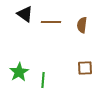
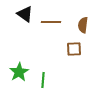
brown semicircle: moved 1 px right
brown square: moved 11 px left, 19 px up
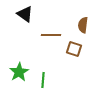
brown line: moved 13 px down
brown square: rotated 21 degrees clockwise
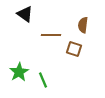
green line: rotated 28 degrees counterclockwise
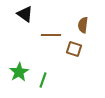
green line: rotated 42 degrees clockwise
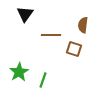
black triangle: rotated 30 degrees clockwise
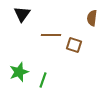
black triangle: moved 3 px left
brown semicircle: moved 9 px right, 7 px up
brown square: moved 4 px up
green star: rotated 12 degrees clockwise
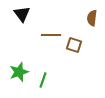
black triangle: rotated 12 degrees counterclockwise
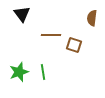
green line: moved 8 px up; rotated 28 degrees counterclockwise
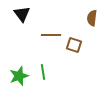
green star: moved 4 px down
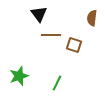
black triangle: moved 17 px right
green line: moved 14 px right, 11 px down; rotated 35 degrees clockwise
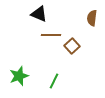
black triangle: rotated 30 degrees counterclockwise
brown square: moved 2 px left, 1 px down; rotated 28 degrees clockwise
green line: moved 3 px left, 2 px up
